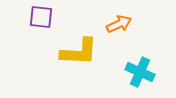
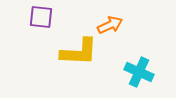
orange arrow: moved 9 px left, 1 px down
cyan cross: moved 1 px left
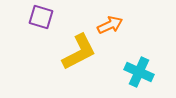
purple square: rotated 10 degrees clockwise
yellow L-shape: rotated 30 degrees counterclockwise
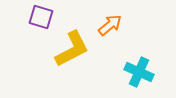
orange arrow: rotated 15 degrees counterclockwise
yellow L-shape: moved 7 px left, 3 px up
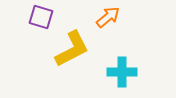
orange arrow: moved 2 px left, 8 px up
cyan cross: moved 17 px left; rotated 24 degrees counterclockwise
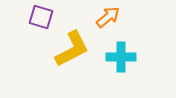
cyan cross: moved 1 px left, 15 px up
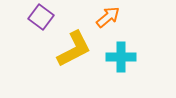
purple square: rotated 20 degrees clockwise
yellow L-shape: moved 2 px right
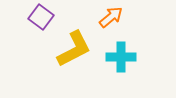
orange arrow: moved 3 px right
